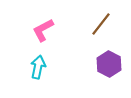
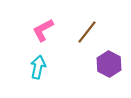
brown line: moved 14 px left, 8 px down
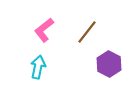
pink L-shape: moved 1 px right; rotated 10 degrees counterclockwise
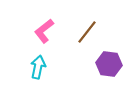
pink L-shape: moved 1 px down
purple hexagon: rotated 20 degrees counterclockwise
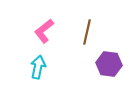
brown line: rotated 25 degrees counterclockwise
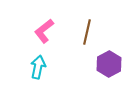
purple hexagon: rotated 25 degrees clockwise
